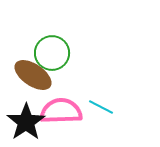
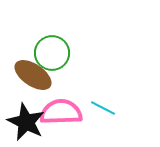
cyan line: moved 2 px right, 1 px down
pink semicircle: moved 1 px down
black star: rotated 12 degrees counterclockwise
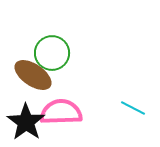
cyan line: moved 30 px right
black star: rotated 9 degrees clockwise
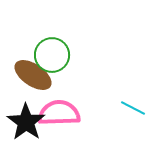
green circle: moved 2 px down
pink semicircle: moved 2 px left, 1 px down
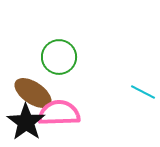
green circle: moved 7 px right, 2 px down
brown ellipse: moved 18 px down
cyan line: moved 10 px right, 16 px up
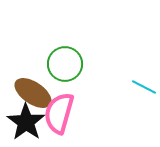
green circle: moved 6 px right, 7 px down
cyan line: moved 1 px right, 5 px up
pink semicircle: rotated 72 degrees counterclockwise
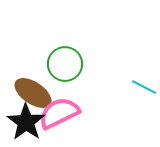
pink semicircle: rotated 48 degrees clockwise
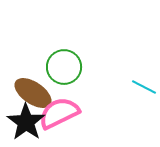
green circle: moved 1 px left, 3 px down
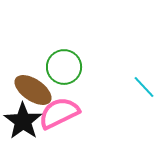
cyan line: rotated 20 degrees clockwise
brown ellipse: moved 3 px up
black star: moved 3 px left, 1 px up
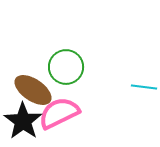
green circle: moved 2 px right
cyan line: rotated 40 degrees counterclockwise
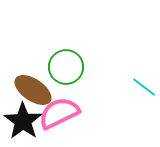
cyan line: rotated 30 degrees clockwise
